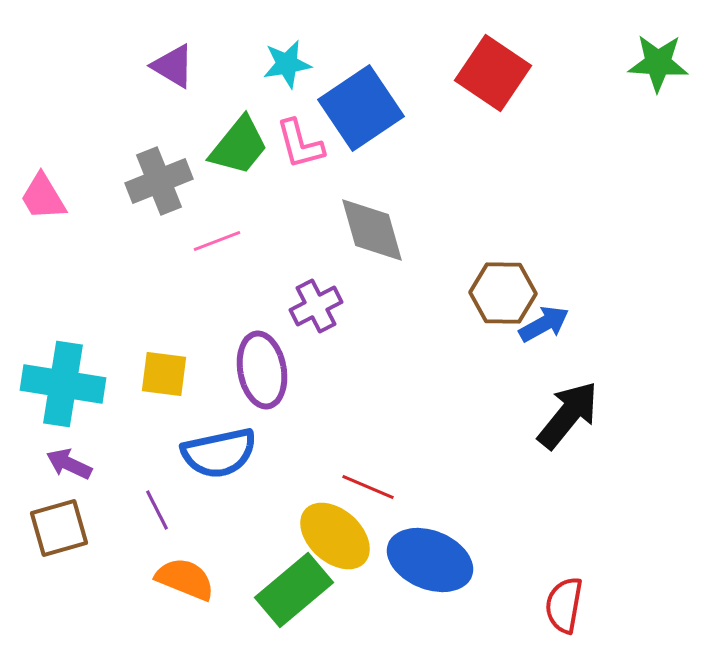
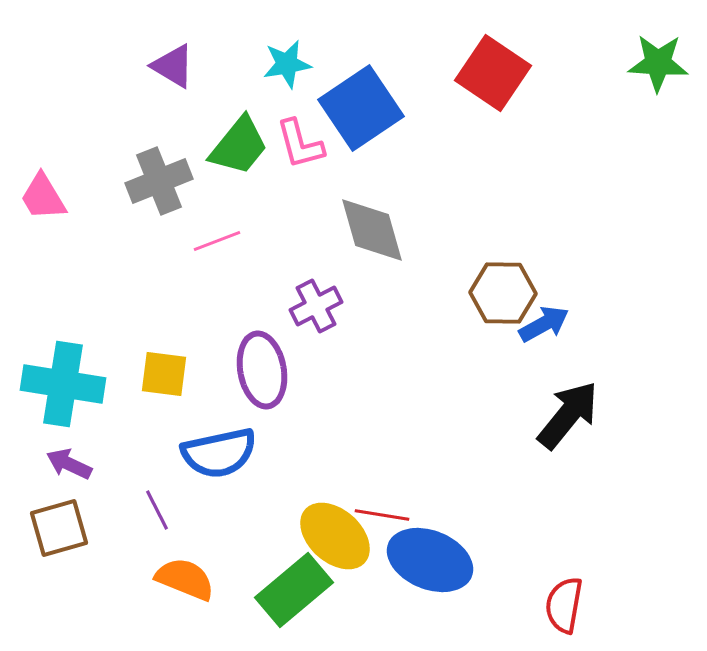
red line: moved 14 px right, 28 px down; rotated 14 degrees counterclockwise
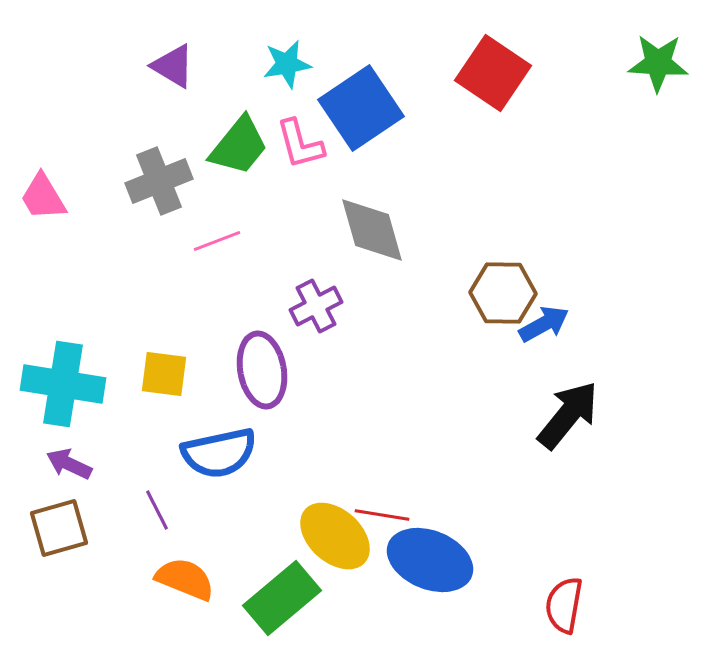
green rectangle: moved 12 px left, 8 px down
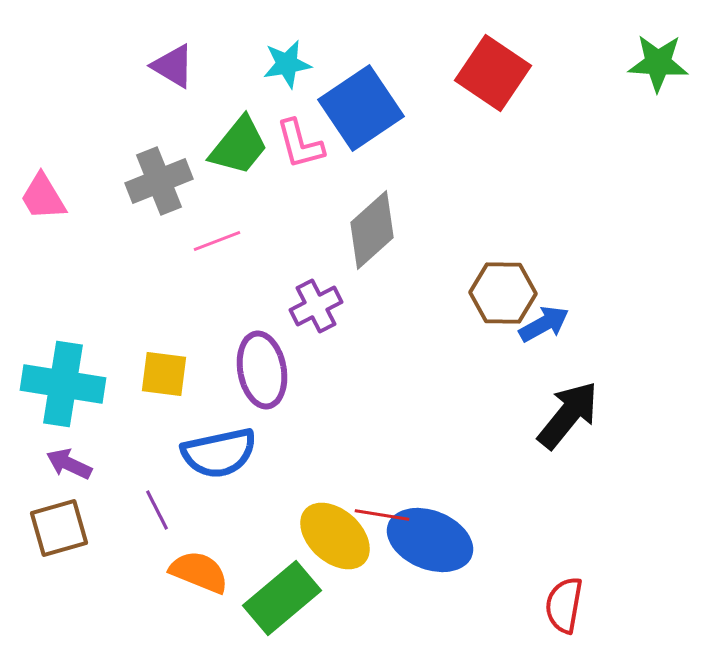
gray diamond: rotated 64 degrees clockwise
blue ellipse: moved 20 px up
orange semicircle: moved 14 px right, 7 px up
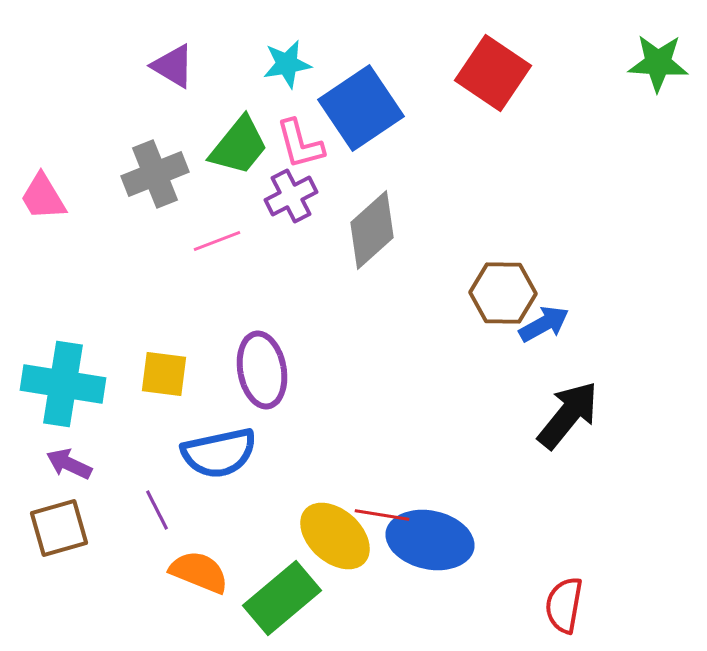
gray cross: moved 4 px left, 7 px up
purple cross: moved 25 px left, 110 px up
blue ellipse: rotated 10 degrees counterclockwise
